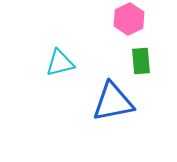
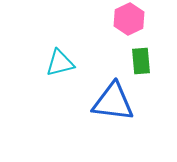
blue triangle: rotated 18 degrees clockwise
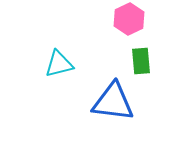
cyan triangle: moved 1 px left, 1 px down
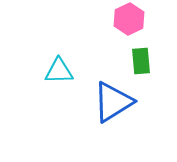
cyan triangle: moved 7 px down; rotated 12 degrees clockwise
blue triangle: rotated 39 degrees counterclockwise
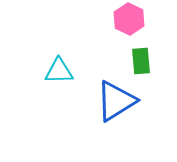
pink hexagon: rotated 8 degrees counterclockwise
blue triangle: moved 3 px right, 1 px up
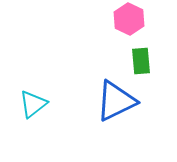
cyan triangle: moved 26 px left, 33 px down; rotated 36 degrees counterclockwise
blue triangle: rotated 6 degrees clockwise
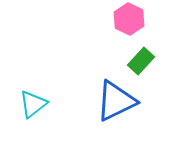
green rectangle: rotated 48 degrees clockwise
